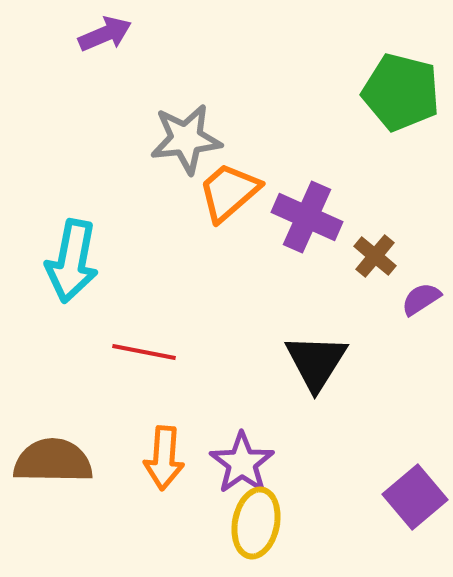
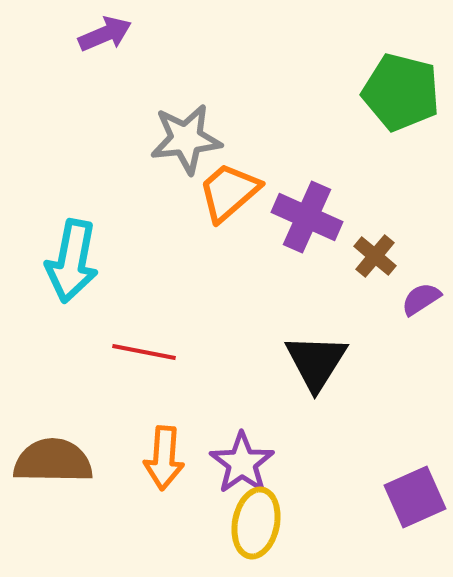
purple square: rotated 16 degrees clockwise
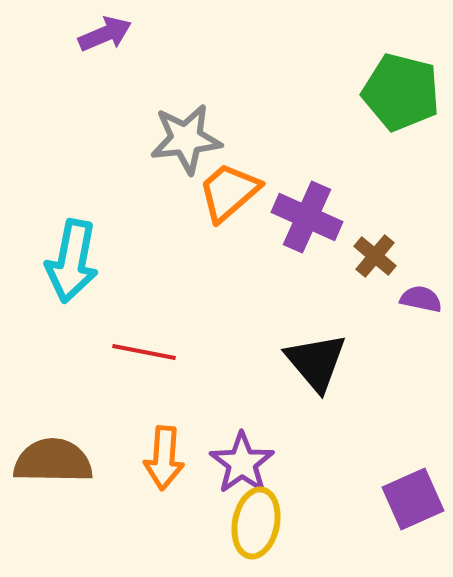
purple semicircle: rotated 45 degrees clockwise
black triangle: rotated 12 degrees counterclockwise
purple square: moved 2 px left, 2 px down
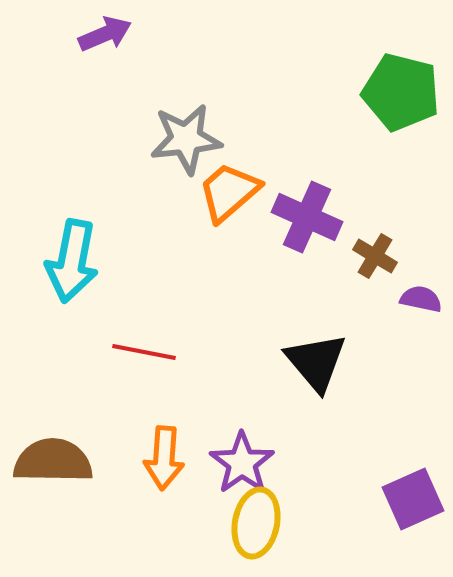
brown cross: rotated 9 degrees counterclockwise
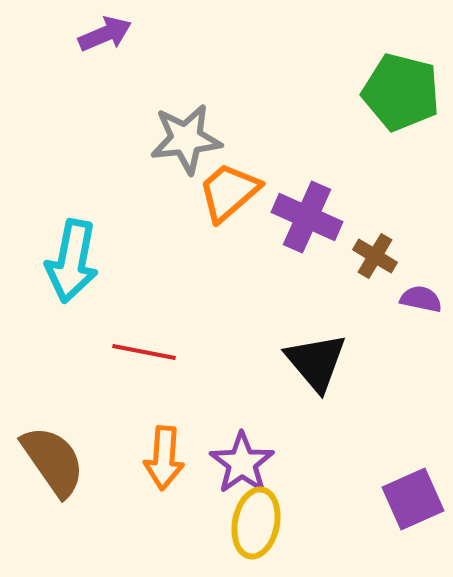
brown semicircle: rotated 54 degrees clockwise
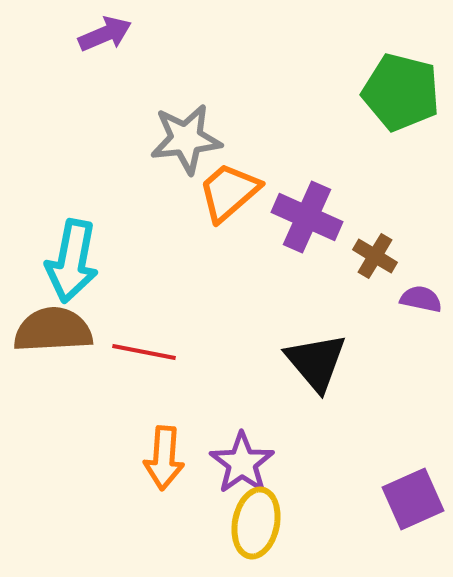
brown semicircle: moved 131 px up; rotated 58 degrees counterclockwise
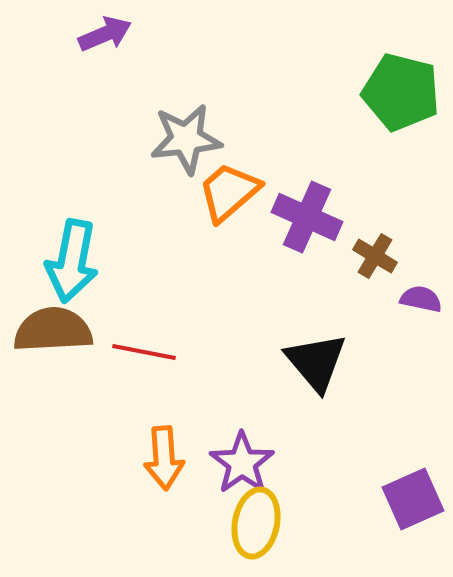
orange arrow: rotated 8 degrees counterclockwise
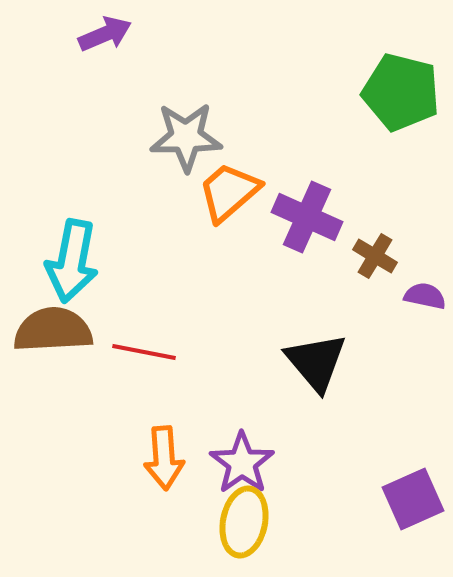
gray star: moved 2 px up; rotated 6 degrees clockwise
purple semicircle: moved 4 px right, 3 px up
yellow ellipse: moved 12 px left, 1 px up
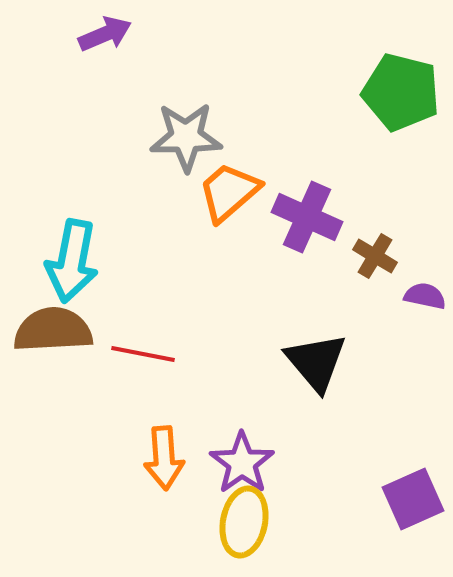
red line: moved 1 px left, 2 px down
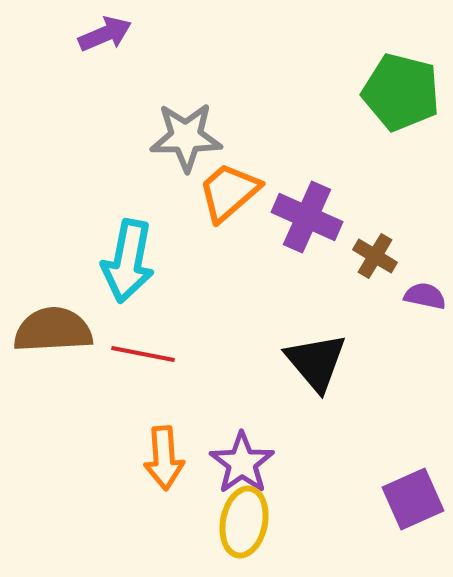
cyan arrow: moved 56 px right
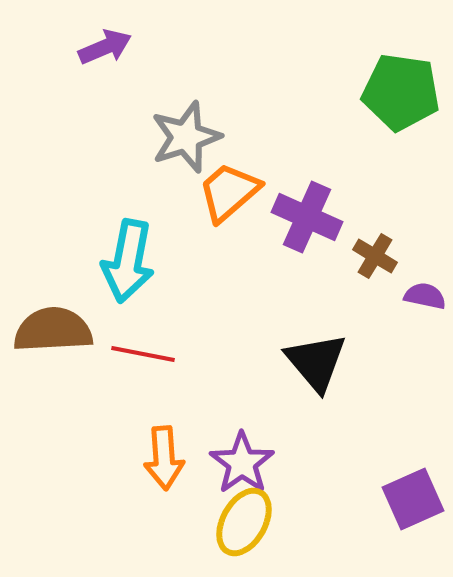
purple arrow: moved 13 px down
green pentagon: rotated 6 degrees counterclockwise
gray star: rotated 18 degrees counterclockwise
yellow ellipse: rotated 18 degrees clockwise
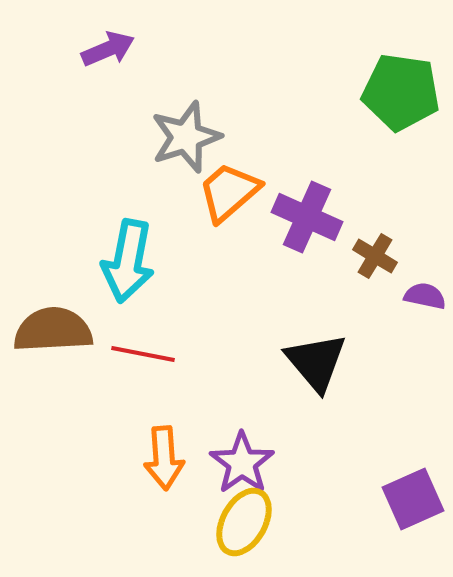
purple arrow: moved 3 px right, 2 px down
